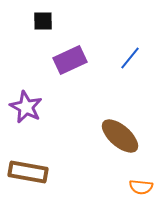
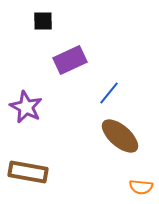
blue line: moved 21 px left, 35 px down
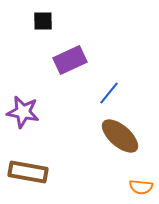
purple star: moved 3 px left, 5 px down; rotated 16 degrees counterclockwise
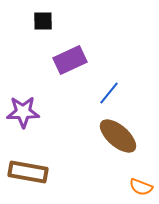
purple star: rotated 12 degrees counterclockwise
brown ellipse: moved 2 px left
orange semicircle: rotated 15 degrees clockwise
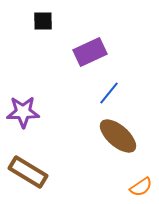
purple rectangle: moved 20 px right, 8 px up
brown rectangle: rotated 21 degrees clockwise
orange semicircle: rotated 55 degrees counterclockwise
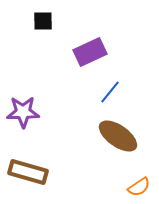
blue line: moved 1 px right, 1 px up
brown ellipse: rotated 6 degrees counterclockwise
brown rectangle: rotated 15 degrees counterclockwise
orange semicircle: moved 2 px left
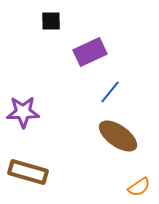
black square: moved 8 px right
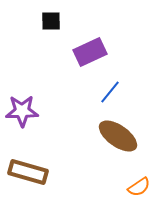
purple star: moved 1 px left, 1 px up
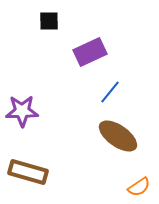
black square: moved 2 px left
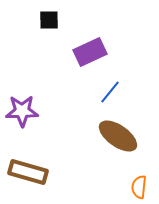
black square: moved 1 px up
orange semicircle: rotated 130 degrees clockwise
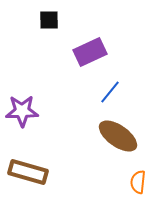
orange semicircle: moved 1 px left, 5 px up
